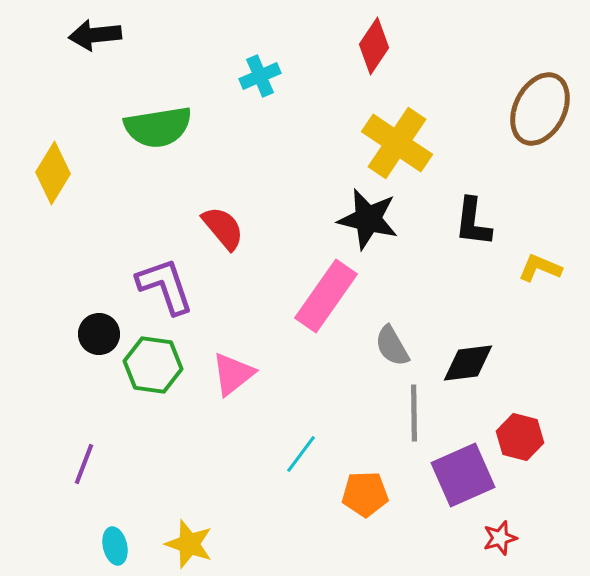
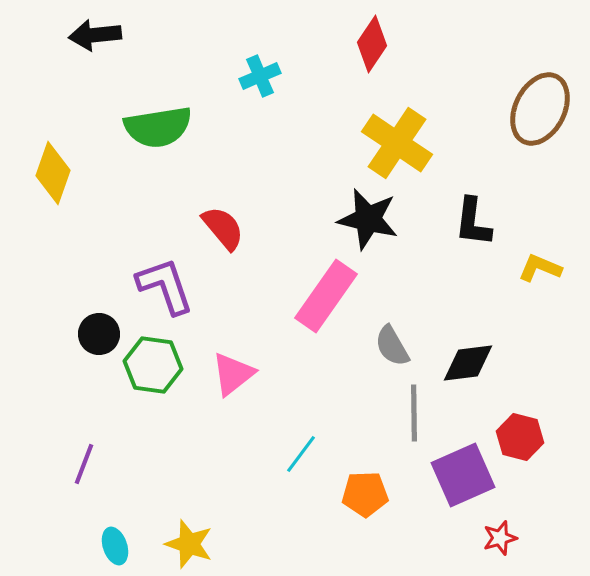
red diamond: moved 2 px left, 2 px up
yellow diamond: rotated 12 degrees counterclockwise
cyan ellipse: rotated 6 degrees counterclockwise
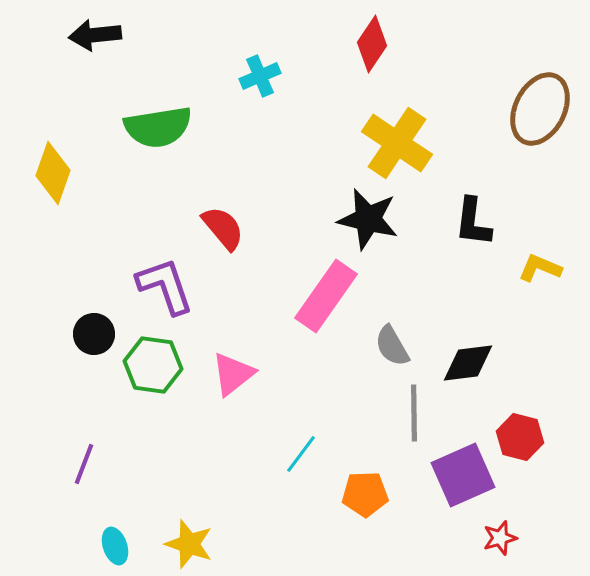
black circle: moved 5 px left
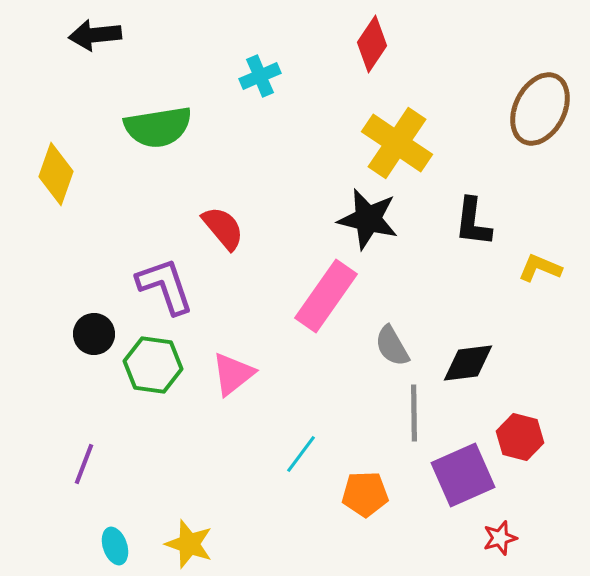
yellow diamond: moved 3 px right, 1 px down
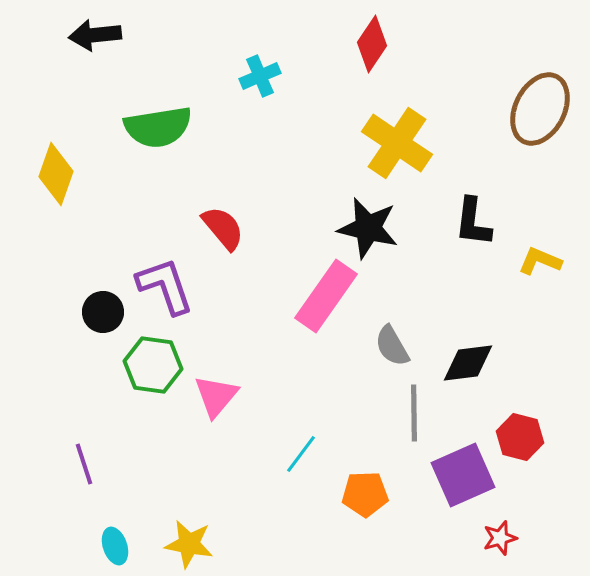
black star: moved 9 px down
yellow L-shape: moved 7 px up
black circle: moved 9 px right, 22 px up
pink triangle: moved 17 px left, 22 px down; rotated 12 degrees counterclockwise
purple line: rotated 39 degrees counterclockwise
yellow star: rotated 9 degrees counterclockwise
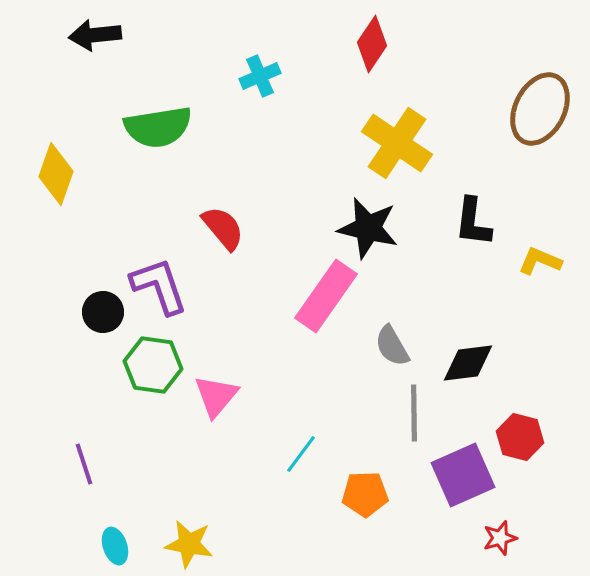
purple L-shape: moved 6 px left
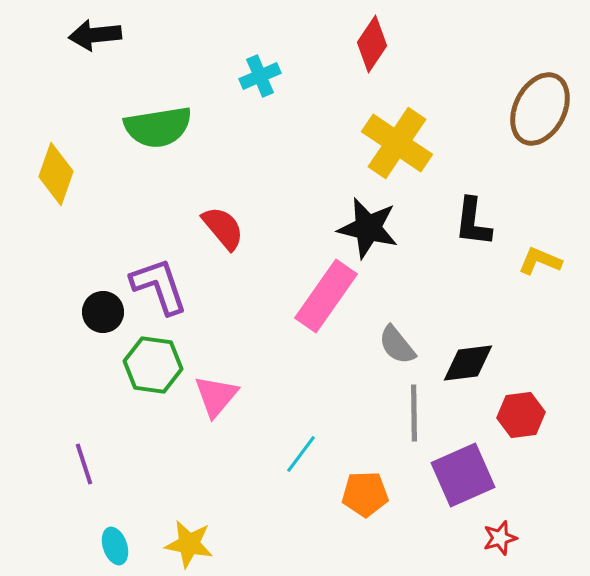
gray semicircle: moved 5 px right, 1 px up; rotated 9 degrees counterclockwise
red hexagon: moved 1 px right, 22 px up; rotated 21 degrees counterclockwise
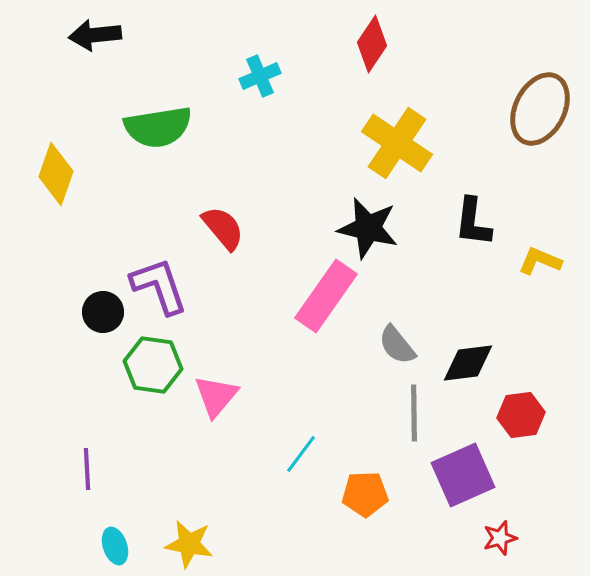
purple line: moved 3 px right, 5 px down; rotated 15 degrees clockwise
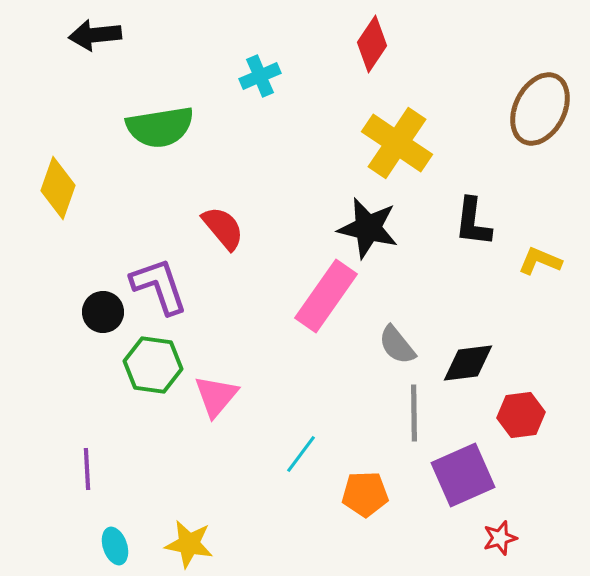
green semicircle: moved 2 px right
yellow diamond: moved 2 px right, 14 px down
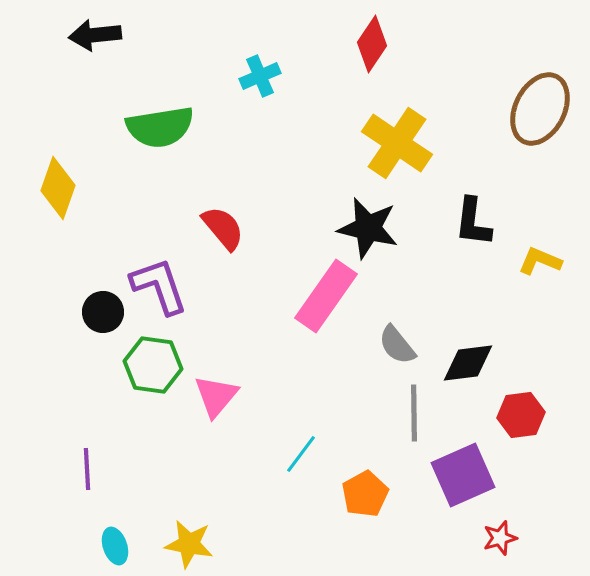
orange pentagon: rotated 27 degrees counterclockwise
